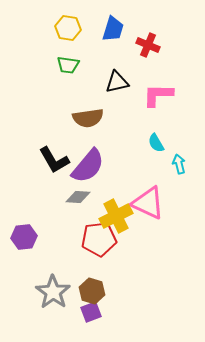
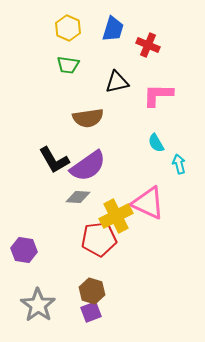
yellow hexagon: rotated 15 degrees clockwise
purple semicircle: rotated 15 degrees clockwise
purple hexagon: moved 13 px down; rotated 15 degrees clockwise
gray star: moved 15 px left, 13 px down
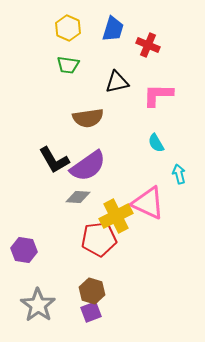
cyan arrow: moved 10 px down
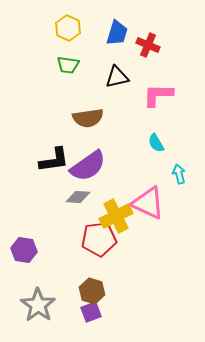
blue trapezoid: moved 4 px right, 4 px down
black triangle: moved 5 px up
black L-shape: rotated 68 degrees counterclockwise
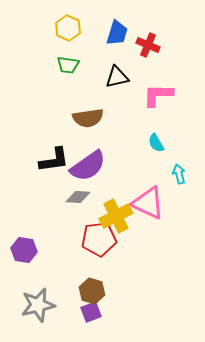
gray star: rotated 24 degrees clockwise
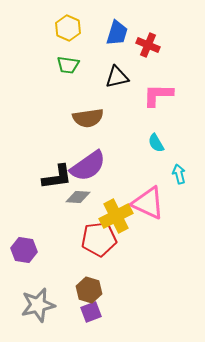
black L-shape: moved 3 px right, 17 px down
brown hexagon: moved 3 px left, 1 px up
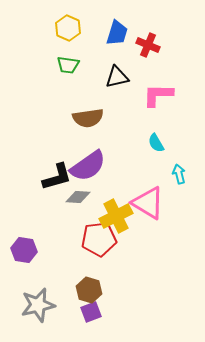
black L-shape: rotated 8 degrees counterclockwise
pink triangle: rotated 6 degrees clockwise
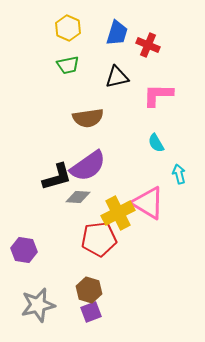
green trapezoid: rotated 20 degrees counterclockwise
yellow cross: moved 2 px right, 3 px up
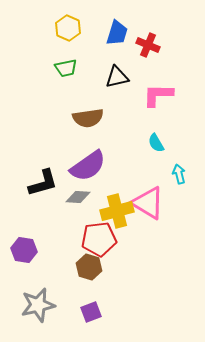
green trapezoid: moved 2 px left, 3 px down
black L-shape: moved 14 px left, 6 px down
yellow cross: moved 1 px left, 2 px up; rotated 12 degrees clockwise
brown hexagon: moved 23 px up
